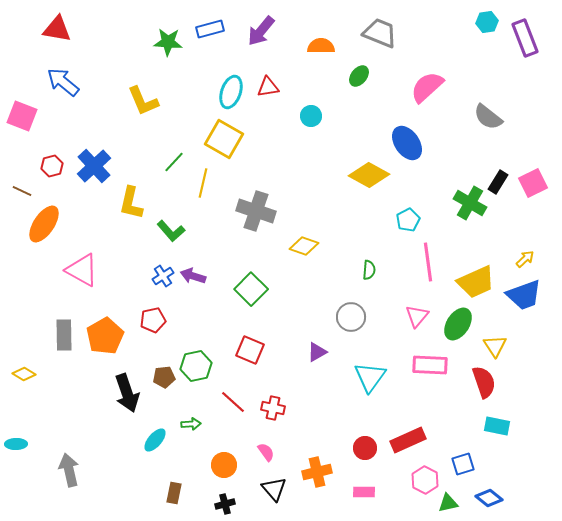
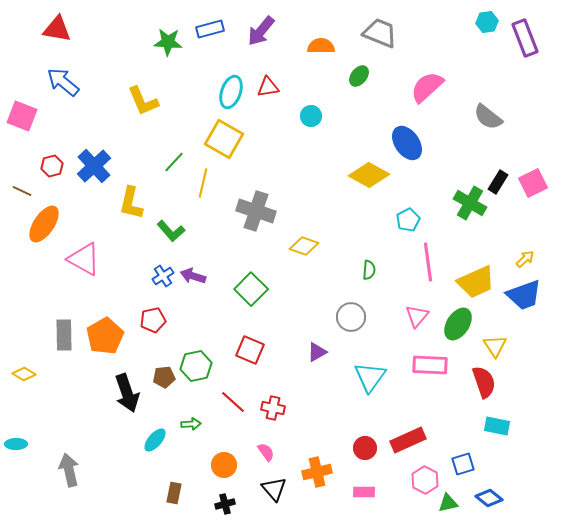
pink triangle at (82, 270): moved 2 px right, 11 px up
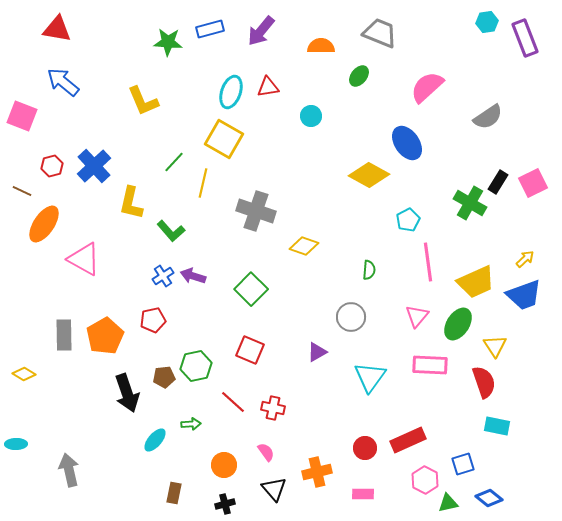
gray semicircle at (488, 117): rotated 72 degrees counterclockwise
pink rectangle at (364, 492): moved 1 px left, 2 px down
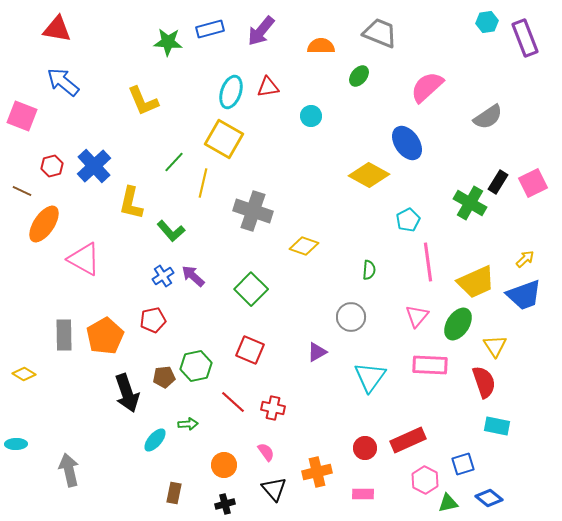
gray cross at (256, 211): moved 3 px left
purple arrow at (193, 276): rotated 25 degrees clockwise
green arrow at (191, 424): moved 3 px left
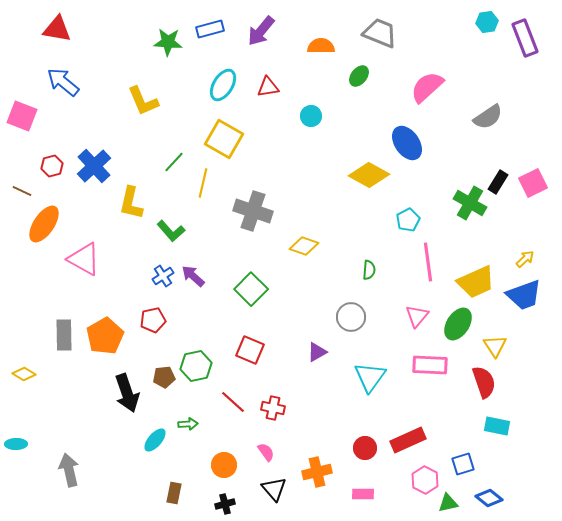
cyan ellipse at (231, 92): moved 8 px left, 7 px up; rotated 12 degrees clockwise
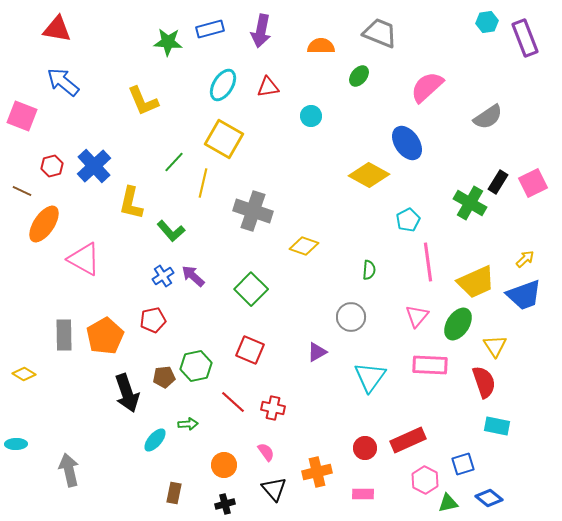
purple arrow at (261, 31): rotated 28 degrees counterclockwise
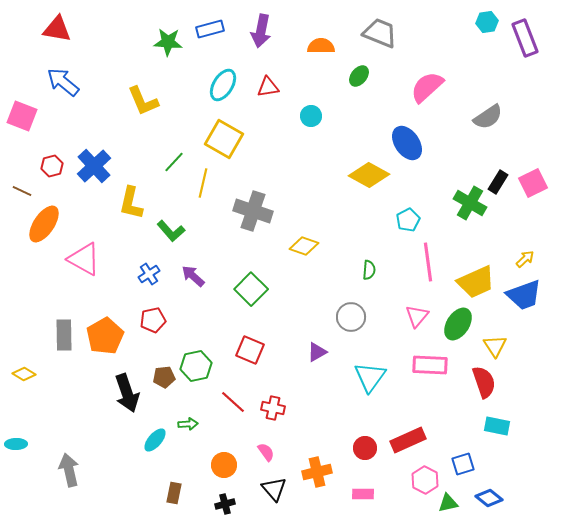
blue cross at (163, 276): moved 14 px left, 2 px up
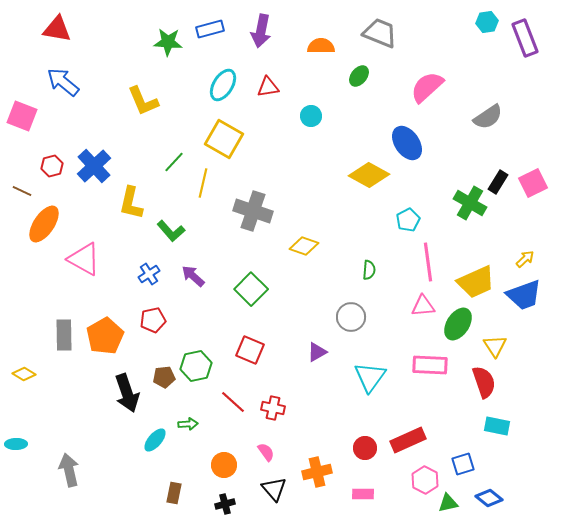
pink triangle at (417, 316): moved 6 px right, 10 px up; rotated 45 degrees clockwise
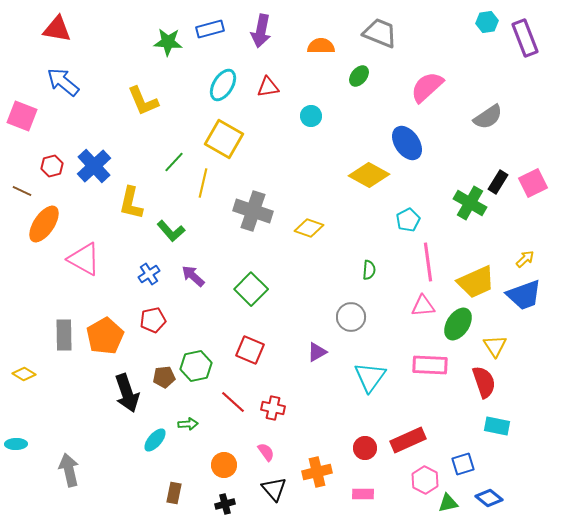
yellow diamond at (304, 246): moved 5 px right, 18 px up
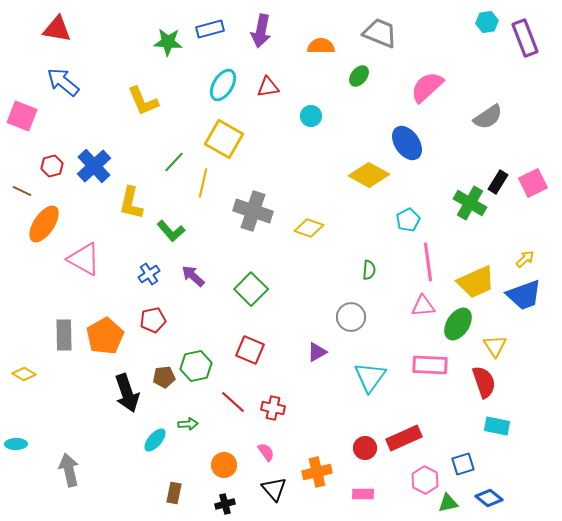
red rectangle at (408, 440): moved 4 px left, 2 px up
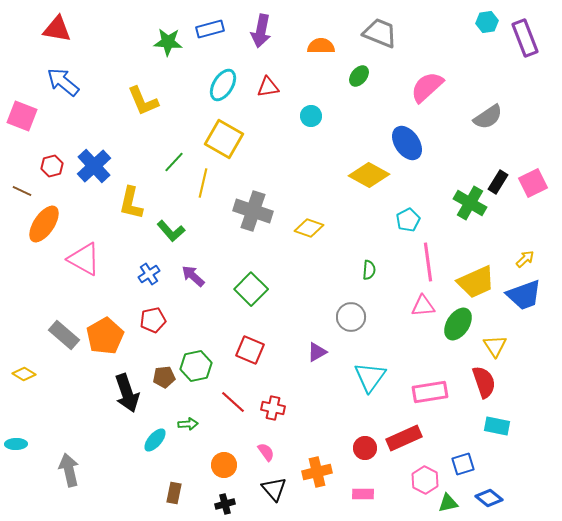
gray rectangle at (64, 335): rotated 48 degrees counterclockwise
pink rectangle at (430, 365): moved 27 px down; rotated 12 degrees counterclockwise
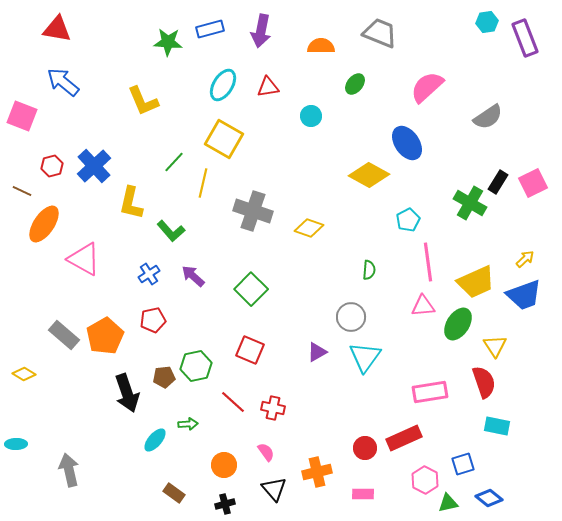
green ellipse at (359, 76): moved 4 px left, 8 px down
cyan triangle at (370, 377): moved 5 px left, 20 px up
brown rectangle at (174, 493): rotated 65 degrees counterclockwise
